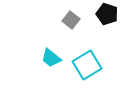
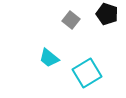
cyan trapezoid: moved 2 px left
cyan square: moved 8 px down
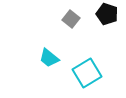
gray square: moved 1 px up
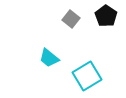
black pentagon: moved 1 px left, 2 px down; rotated 15 degrees clockwise
cyan square: moved 3 px down
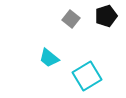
black pentagon: rotated 20 degrees clockwise
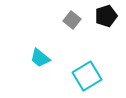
gray square: moved 1 px right, 1 px down
cyan trapezoid: moved 9 px left
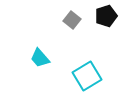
cyan trapezoid: rotated 10 degrees clockwise
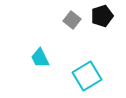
black pentagon: moved 4 px left
cyan trapezoid: rotated 15 degrees clockwise
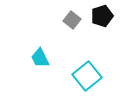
cyan square: rotated 8 degrees counterclockwise
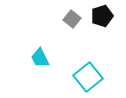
gray square: moved 1 px up
cyan square: moved 1 px right, 1 px down
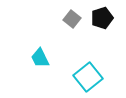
black pentagon: moved 2 px down
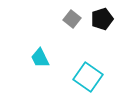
black pentagon: moved 1 px down
cyan square: rotated 16 degrees counterclockwise
